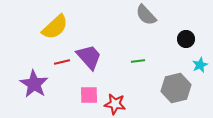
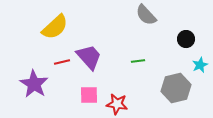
red star: moved 2 px right
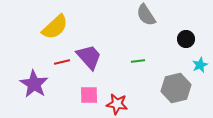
gray semicircle: rotated 10 degrees clockwise
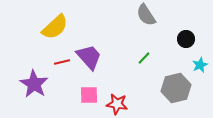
green line: moved 6 px right, 3 px up; rotated 40 degrees counterclockwise
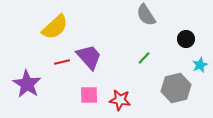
purple star: moved 7 px left
red star: moved 3 px right, 4 px up
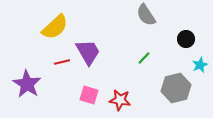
purple trapezoid: moved 1 px left, 5 px up; rotated 12 degrees clockwise
pink square: rotated 18 degrees clockwise
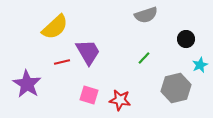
gray semicircle: rotated 75 degrees counterclockwise
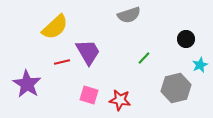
gray semicircle: moved 17 px left
